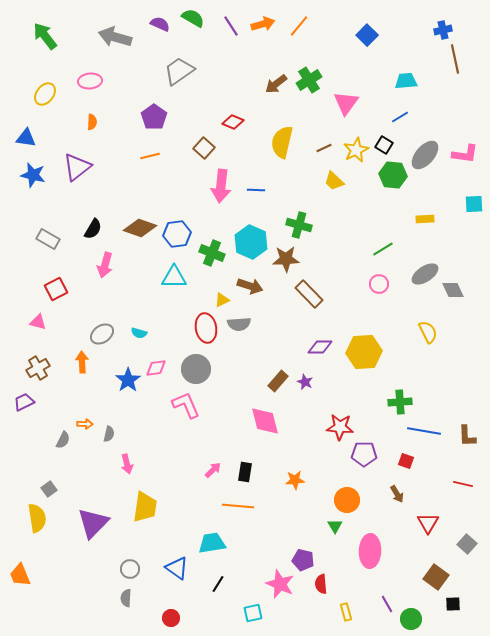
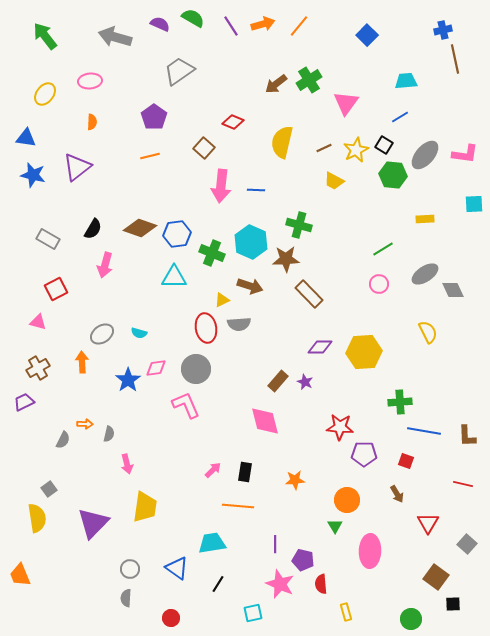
yellow trapezoid at (334, 181): rotated 15 degrees counterclockwise
purple line at (387, 604): moved 112 px left, 60 px up; rotated 30 degrees clockwise
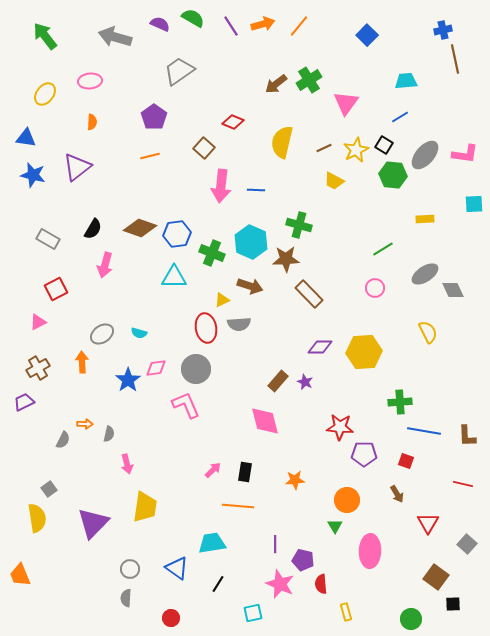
pink circle at (379, 284): moved 4 px left, 4 px down
pink triangle at (38, 322): rotated 42 degrees counterclockwise
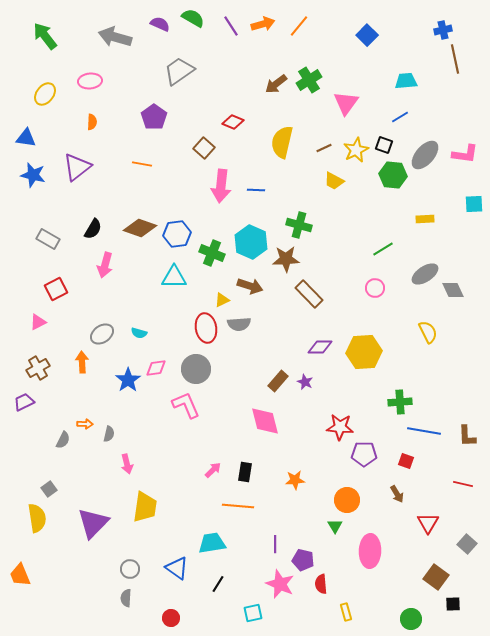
black square at (384, 145): rotated 12 degrees counterclockwise
orange line at (150, 156): moved 8 px left, 8 px down; rotated 24 degrees clockwise
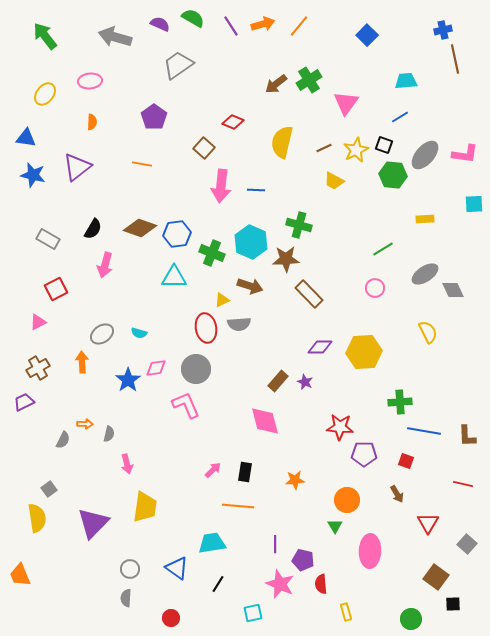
gray trapezoid at (179, 71): moved 1 px left, 6 px up
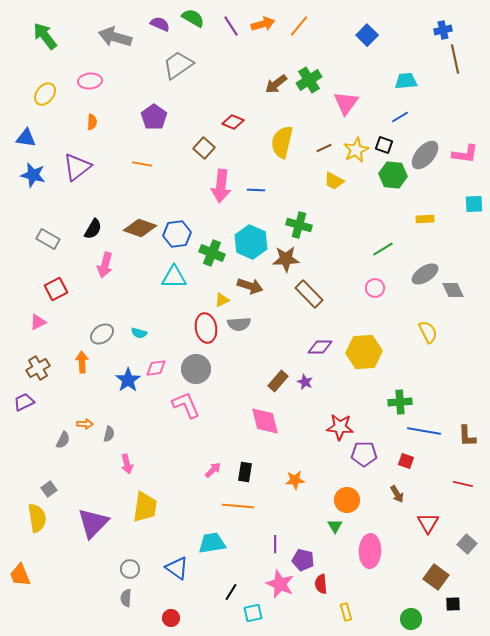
black line at (218, 584): moved 13 px right, 8 px down
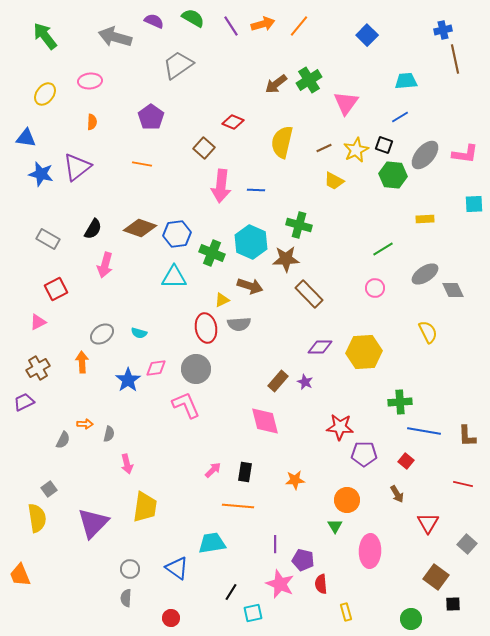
purple semicircle at (160, 24): moved 6 px left, 3 px up
purple pentagon at (154, 117): moved 3 px left
blue star at (33, 175): moved 8 px right, 1 px up
red square at (406, 461): rotated 21 degrees clockwise
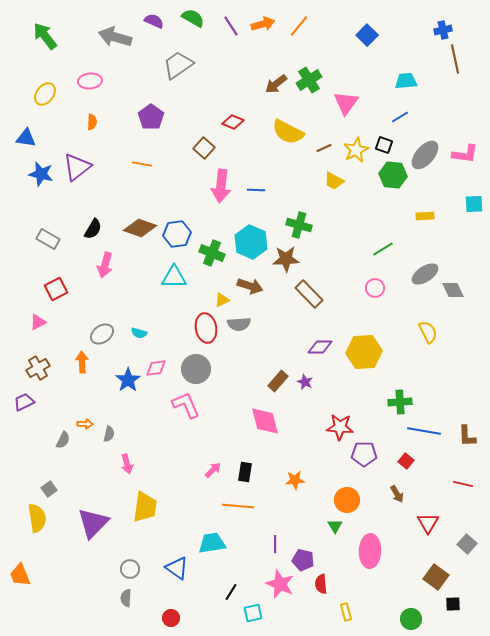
yellow semicircle at (282, 142): moved 6 px right, 10 px up; rotated 76 degrees counterclockwise
yellow rectangle at (425, 219): moved 3 px up
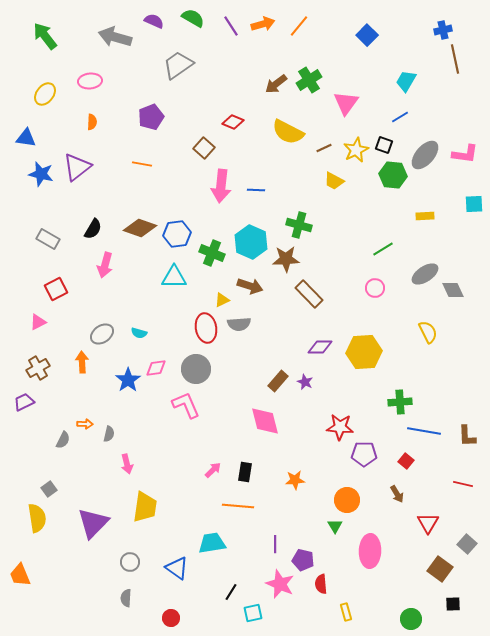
cyan trapezoid at (406, 81): rotated 55 degrees counterclockwise
purple pentagon at (151, 117): rotated 15 degrees clockwise
gray circle at (130, 569): moved 7 px up
brown square at (436, 577): moved 4 px right, 8 px up
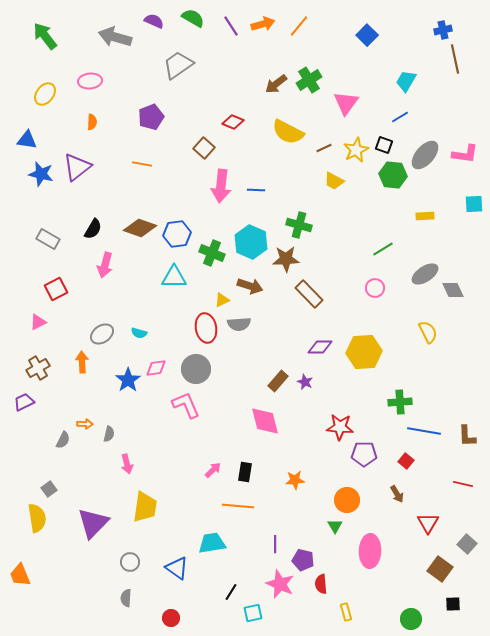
blue triangle at (26, 138): moved 1 px right, 2 px down
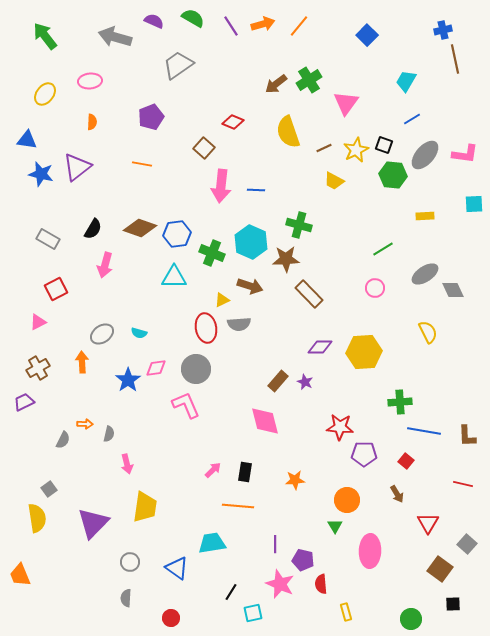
blue line at (400, 117): moved 12 px right, 2 px down
yellow semicircle at (288, 132): rotated 44 degrees clockwise
